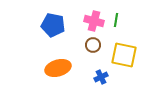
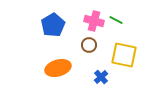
green line: rotated 72 degrees counterclockwise
blue pentagon: rotated 30 degrees clockwise
brown circle: moved 4 px left
blue cross: rotated 16 degrees counterclockwise
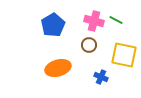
blue cross: rotated 24 degrees counterclockwise
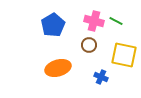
green line: moved 1 px down
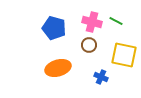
pink cross: moved 2 px left, 1 px down
blue pentagon: moved 1 px right, 3 px down; rotated 25 degrees counterclockwise
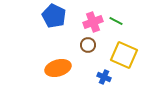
pink cross: moved 1 px right; rotated 36 degrees counterclockwise
blue pentagon: moved 12 px up; rotated 10 degrees clockwise
brown circle: moved 1 px left
yellow square: rotated 12 degrees clockwise
blue cross: moved 3 px right
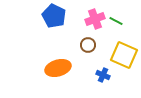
pink cross: moved 2 px right, 3 px up
blue cross: moved 1 px left, 2 px up
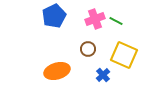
blue pentagon: rotated 20 degrees clockwise
brown circle: moved 4 px down
orange ellipse: moved 1 px left, 3 px down
blue cross: rotated 24 degrees clockwise
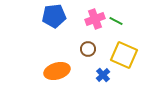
blue pentagon: rotated 20 degrees clockwise
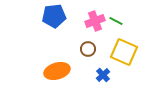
pink cross: moved 2 px down
yellow square: moved 3 px up
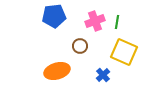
green line: moved 1 px right, 1 px down; rotated 72 degrees clockwise
brown circle: moved 8 px left, 3 px up
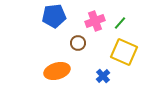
green line: moved 3 px right, 1 px down; rotated 32 degrees clockwise
brown circle: moved 2 px left, 3 px up
blue cross: moved 1 px down
